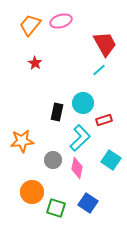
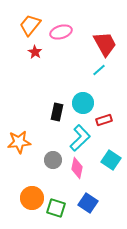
pink ellipse: moved 11 px down
red star: moved 11 px up
orange star: moved 3 px left, 1 px down
orange circle: moved 6 px down
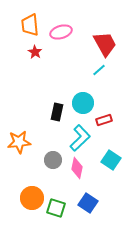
orange trapezoid: rotated 45 degrees counterclockwise
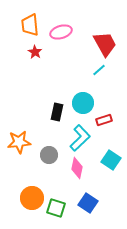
gray circle: moved 4 px left, 5 px up
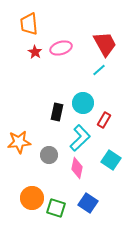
orange trapezoid: moved 1 px left, 1 px up
pink ellipse: moved 16 px down
red rectangle: rotated 42 degrees counterclockwise
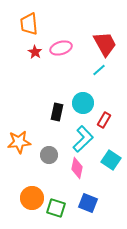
cyan L-shape: moved 3 px right, 1 px down
blue square: rotated 12 degrees counterclockwise
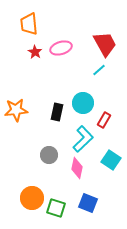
orange star: moved 3 px left, 32 px up
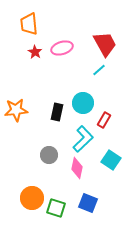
pink ellipse: moved 1 px right
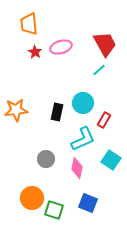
pink ellipse: moved 1 px left, 1 px up
cyan L-shape: rotated 20 degrees clockwise
gray circle: moved 3 px left, 4 px down
green square: moved 2 px left, 2 px down
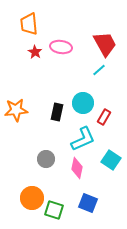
pink ellipse: rotated 25 degrees clockwise
red rectangle: moved 3 px up
